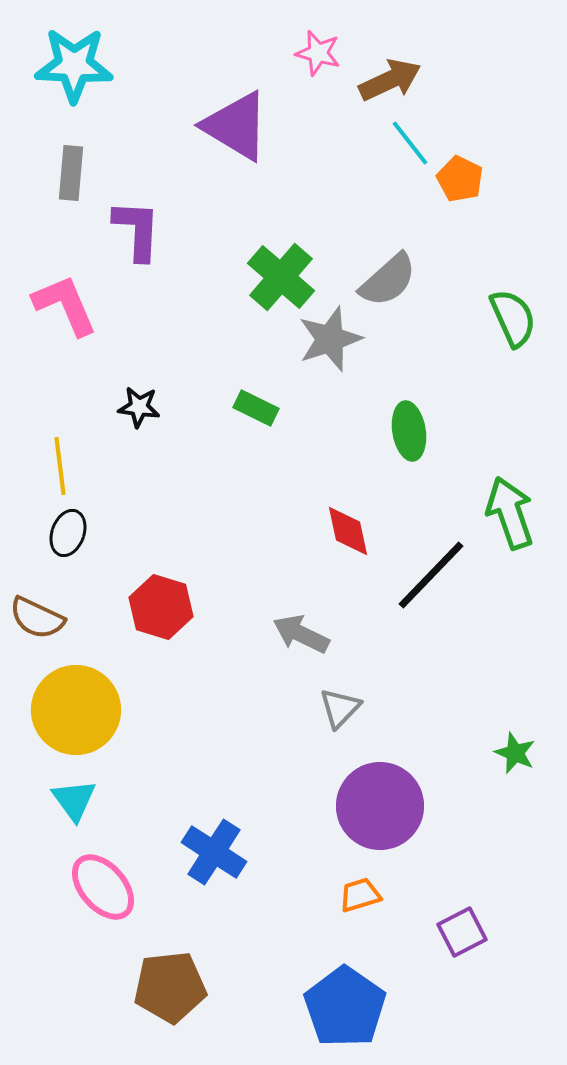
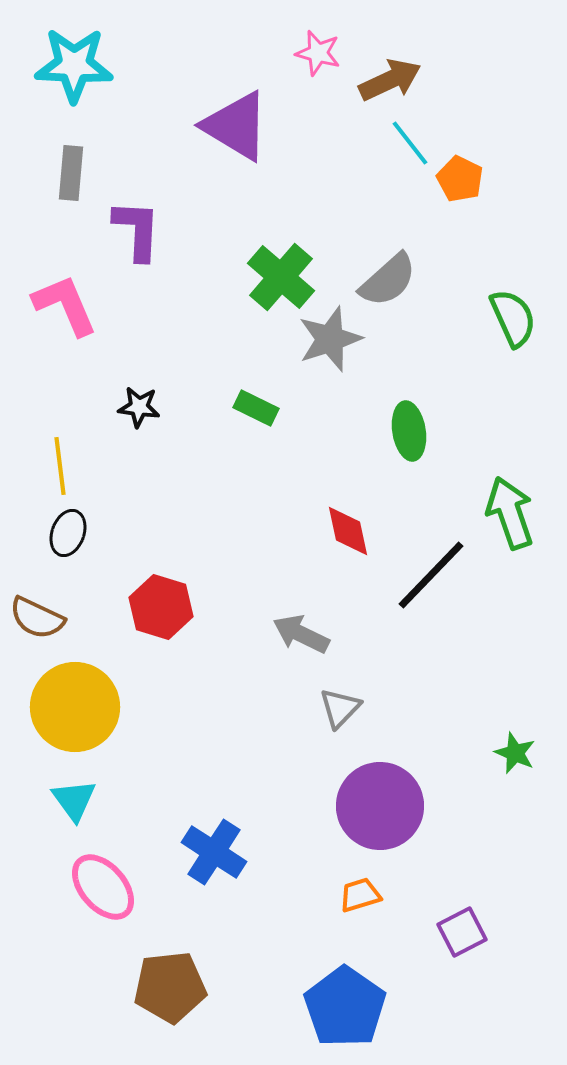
yellow circle: moved 1 px left, 3 px up
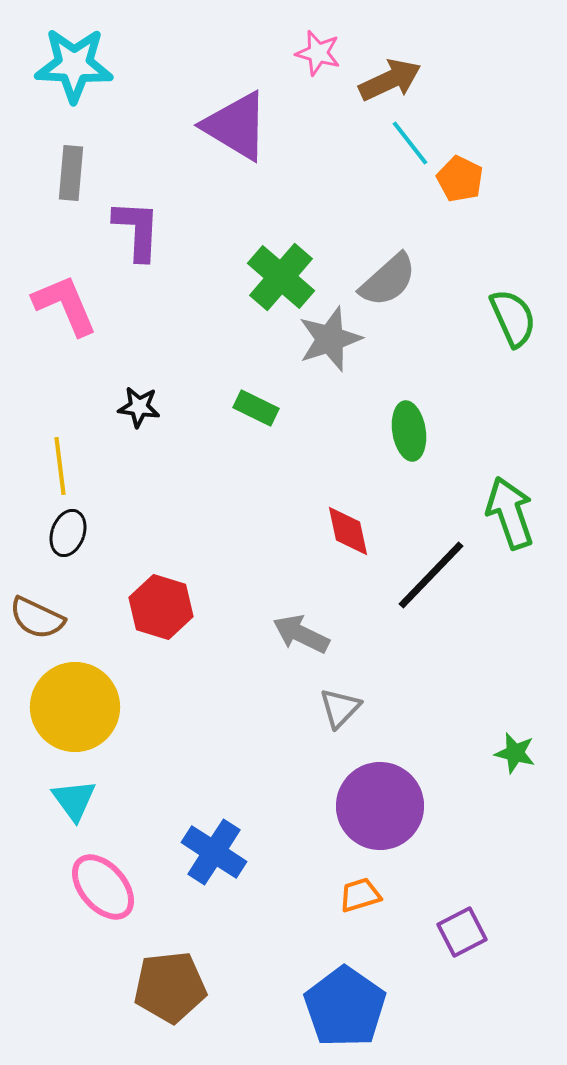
green star: rotated 9 degrees counterclockwise
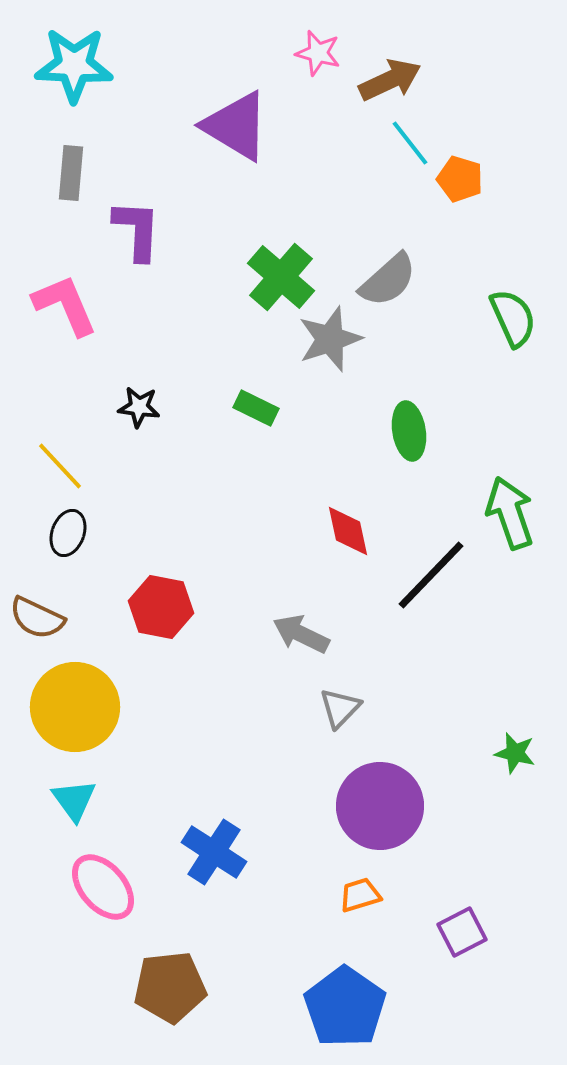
orange pentagon: rotated 9 degrees counterclockwise
yellow line: rotated 36 degrees counterclockwise
red hexagon: rotated 6 degrees counterclockwise
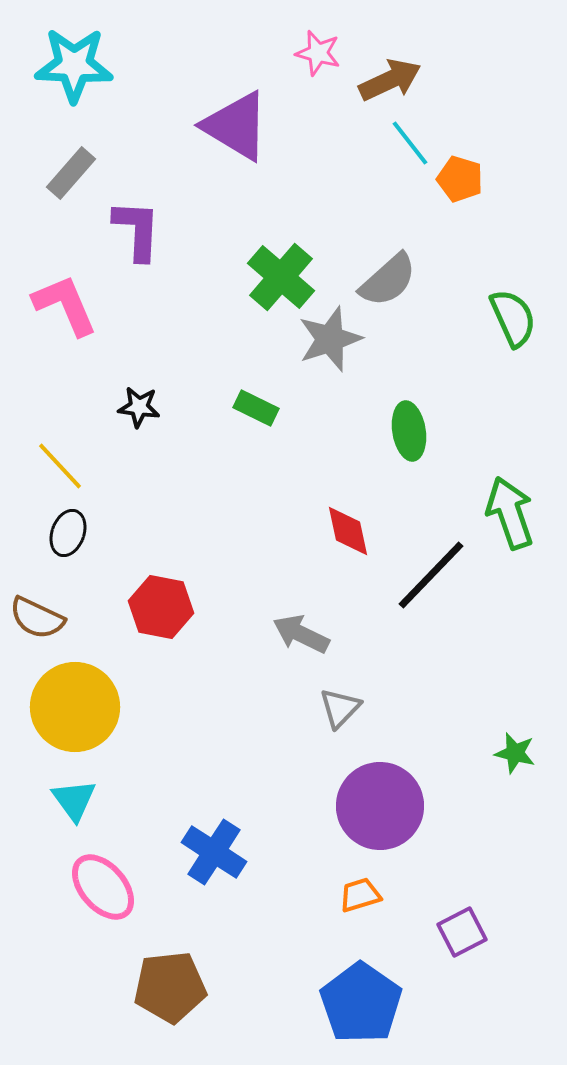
gray rectangle: rotated 36 degrees clockwise
blue pentagon: moved 16 px right, 4 px up
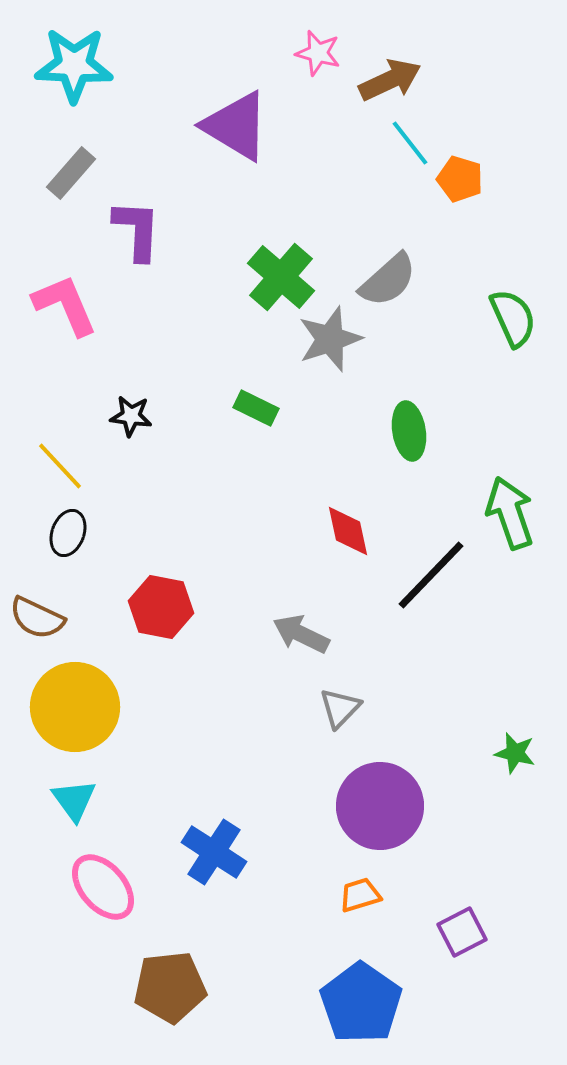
black star: moved 8 px left, 9 px down
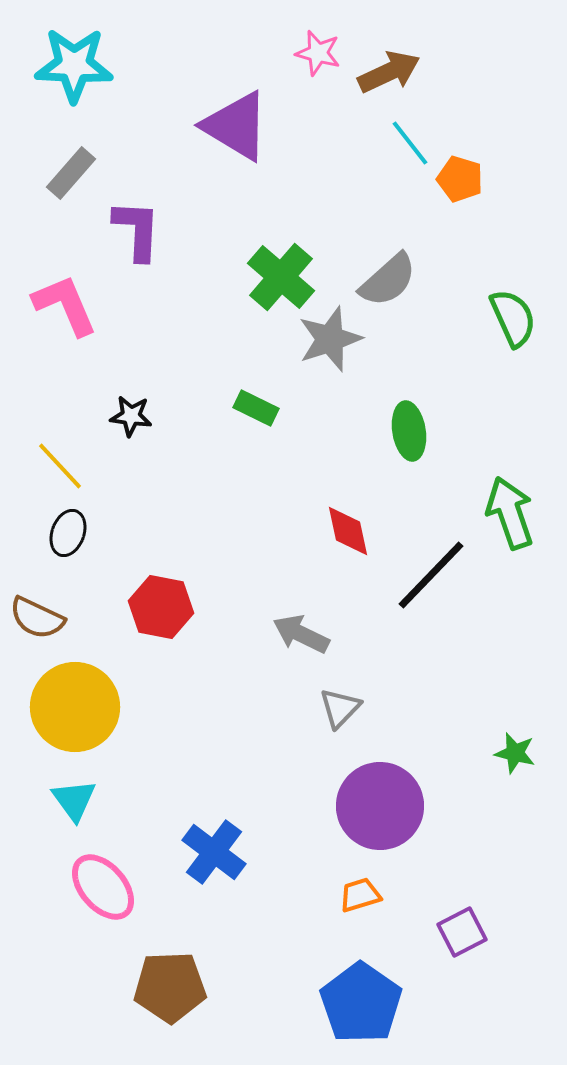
brown arrow: moved 1 px left, 8 px up
blue cross: rotated 4 degrees clockwise
brown pentagon: rotated 4 degrees clockwise
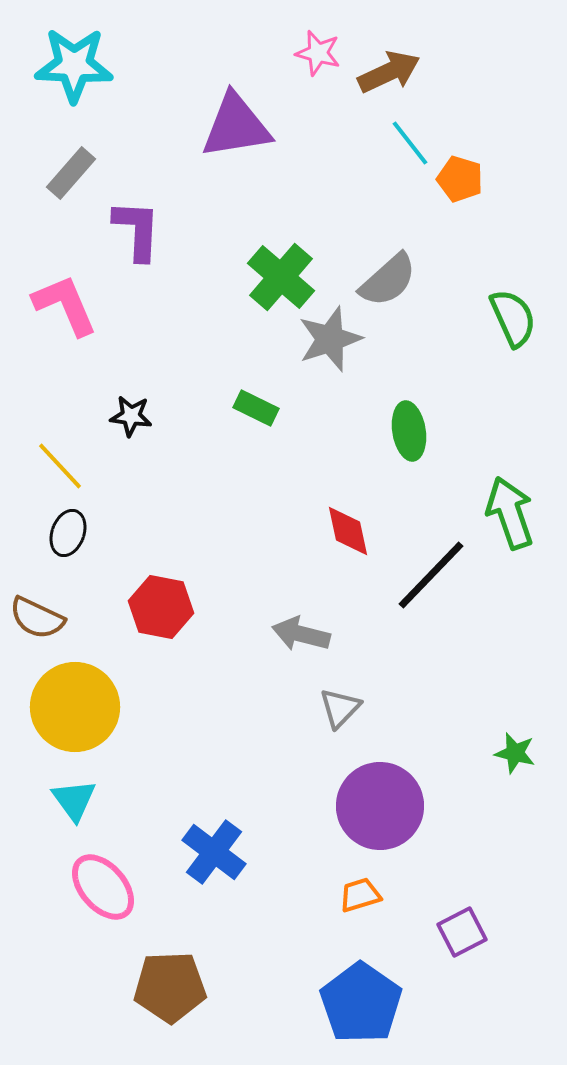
purple triangle: rotated 40 degrees counterclockwise
gray arrow: rotated 12 degrees counterclockwise
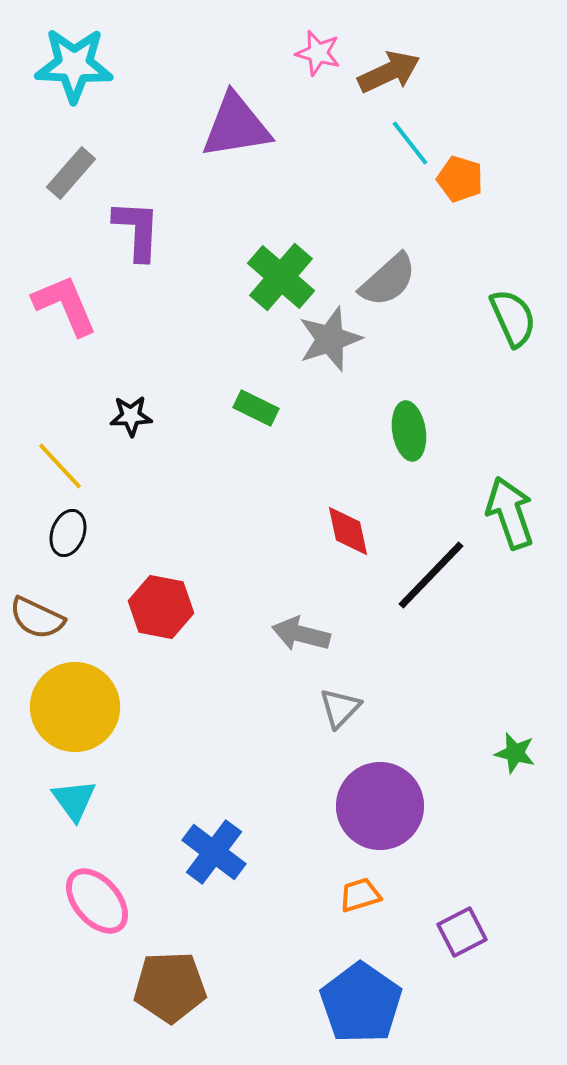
black star: rotated 9 degrees counterclockwise
pink ellipse: moved 6 px left, 14 px down
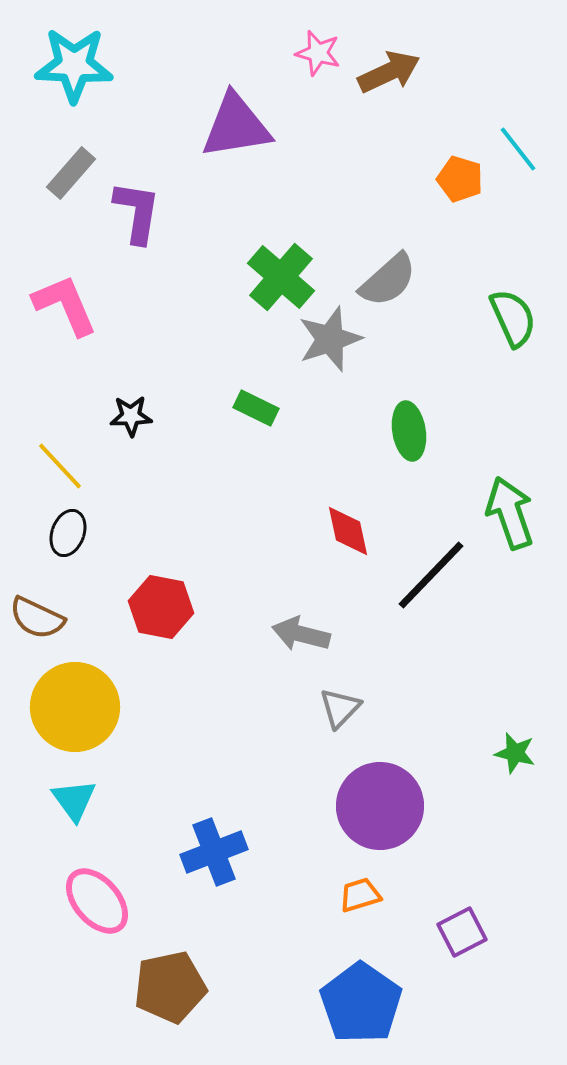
cyan line: moved 108 px right, 6 px down
purple L-shape: moved 18 px up; rotated 6 degrees clockwise
blue cross: rotated 32 degrees clockwise
brown pentagon: rotated 10 degrees counterclockwise
